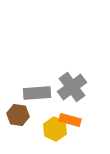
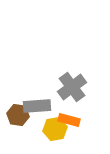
gray rectangle: moved 13 px down
orange rectangle: moved 1 px left
yellow hexagon: rotated 25 degrees clockwise
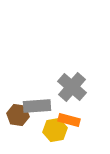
gray cross: rotated 12 degrees counterclockwise
yellow hexagon: moved 1 px down
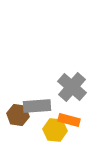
yellow hexagon: rotated 15 degrees clockwise
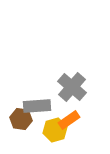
brown hexagon: moved 3 px right, 4 px down
orange rectangle: rotated 50 degrees counterclockwise
yellow hexagon: rotated 20 degrees counterclockwise
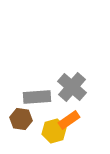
gray rectangle: moved 9 px up
yellow hexagon: moved 1 px left, 1 px down
